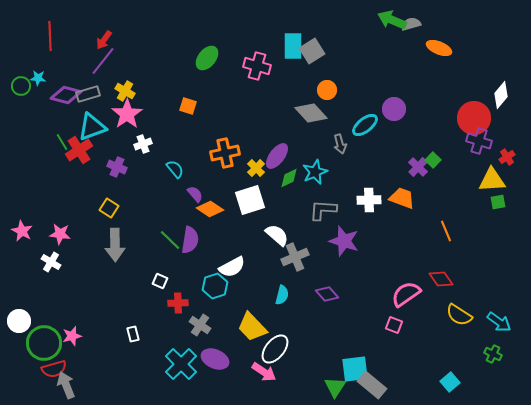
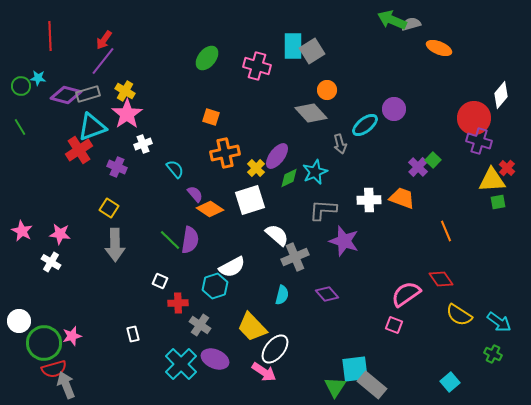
orange square at (188, 106): moved 23 px right, 11 px down
green line at (62, 142): moved 42 px left, 15 px up
red cross at (507, 157): moved 11 px down; rotated 14 degrees counterclockwise
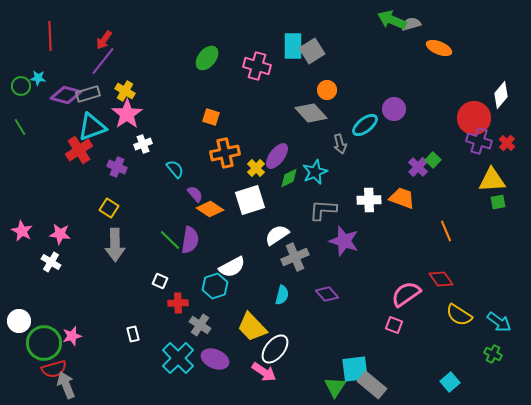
red cross at (507, 168): moved 25 px up
white semicircle at (277, 235): rotated 75 degrees counterclockwise
cyan cross at (181, 364): moved 3 px left, 6 px up
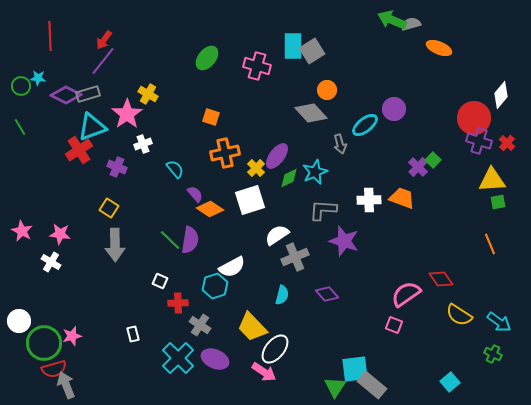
yellow cross at (125, 91): moved 23 px right, 3 px down
purple diamond at (66, 95): rotated 12 degrees clockwise
orange line at (446, 231): moved 44 px right, 13 px down
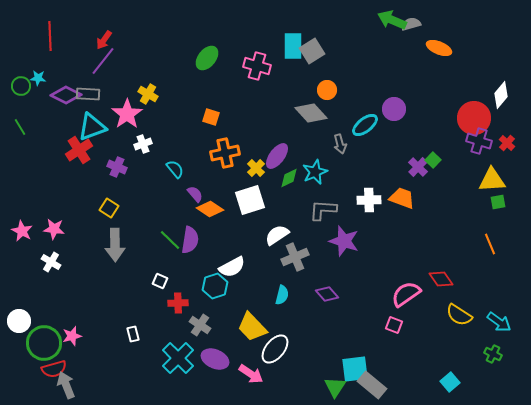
gray rectangle at (88, 94): rotated 20 degrees clockwise
pink star at (60, 234): moved 6 px left, 5 px up
pink arrow at (264, 372): moved 13 px left, 2 px down
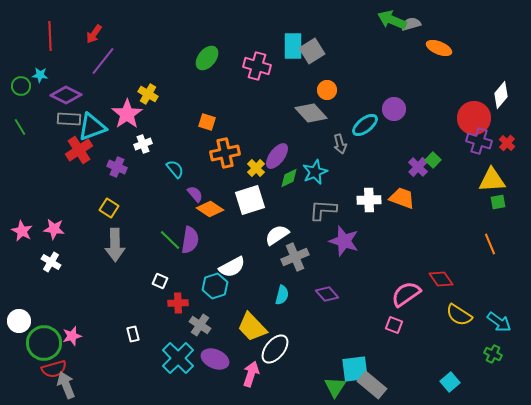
red arrow at (104, 40): moved 10 px left, 6 px up
cyan star at (38, 78): moved 2 px right, 3 px up
gray rectangle at (88, 94): moved 19 px left, 25 px down
orange square at (211, 117): moved 4 px left, 5 px down
pink arrow at (251, 374): rotated 105 degrees counterclockwise
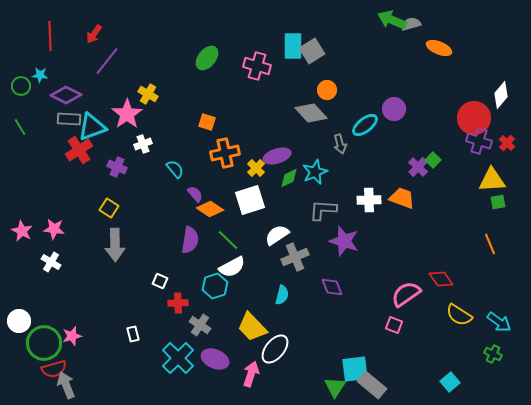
purple line at (103, 61): moved 4 px right
purple ellipse at (277, 156): rotated 36 degrees clockwise
green line at (170, 240): moved 58 px right
purple diamond at (327, 294): moved 5 px right, 7 px up; rotated 20 degrees clockwise
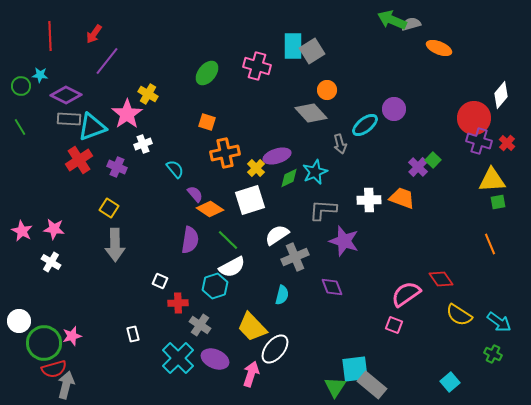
green ellipse at (207, 58): moved 15 px down
red cross at (79, 150): moved 10 px down
gray arrow at (66, 385): rotated 36 degrees clockwise
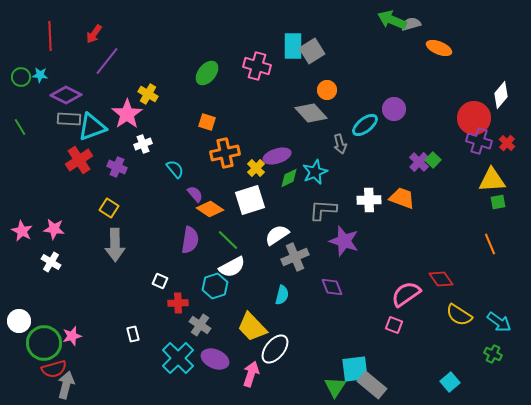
green circle at (21, 86): moved 9 px up
purple cross at (418, 167): moved 1 px right, 5 px up
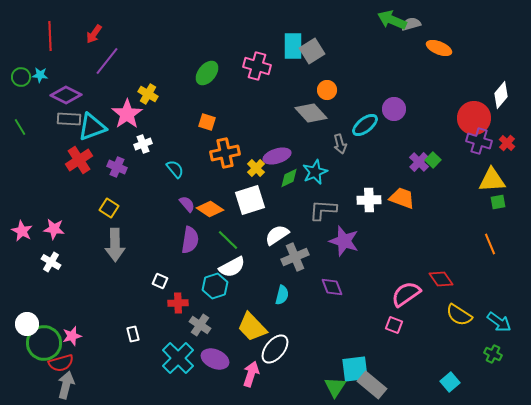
purple semicircle at (195, 194): moved 8 px left, 10 px down
white circle at (19, 321): moved 8 px right, 3 px down
red semicircle at (54, 369): moved 7 px right, 6 px up
